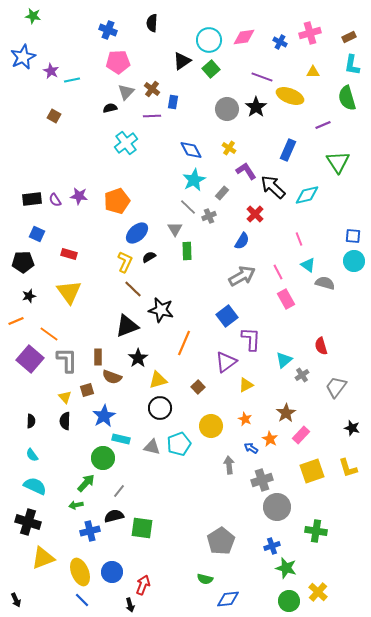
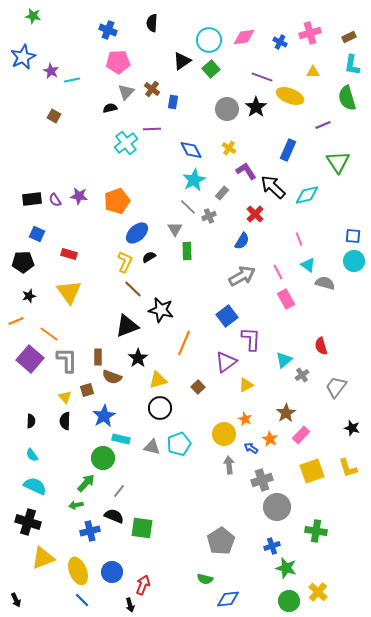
purple line at (152, 116): moved 13 px down
yellow circle at (211, 426): moved 13 px right, 8 px down
black semicircle at (114, 516): rotated 36 degrees clockwise
yellow ellipse at (80, 572): moved 2 px left, 1 px up
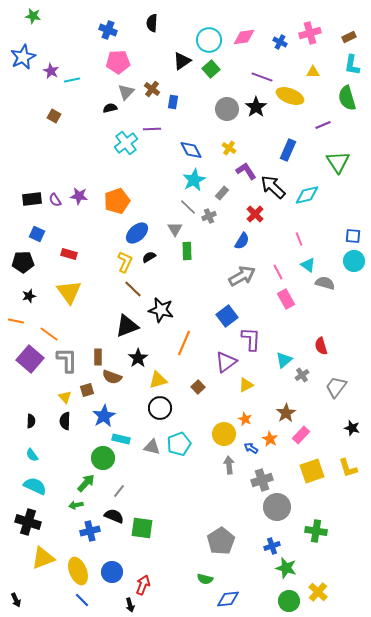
orange line at (16, 321): rotated 35 degrees clockwise
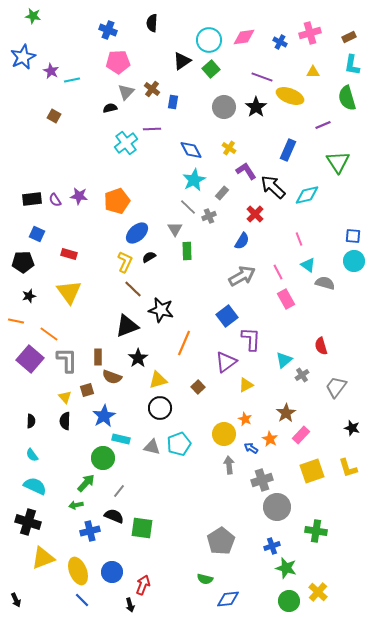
gray circle at (227, 109): moved 3 px left, 2 px up
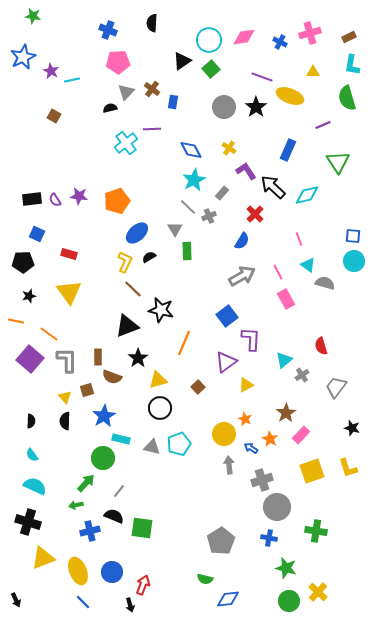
blue cross at (272, 546): moved 3 px left, 8 px up; rotated 28 degrees clockwise
blue line at (82, 600): moved 1 px right, 2 px down
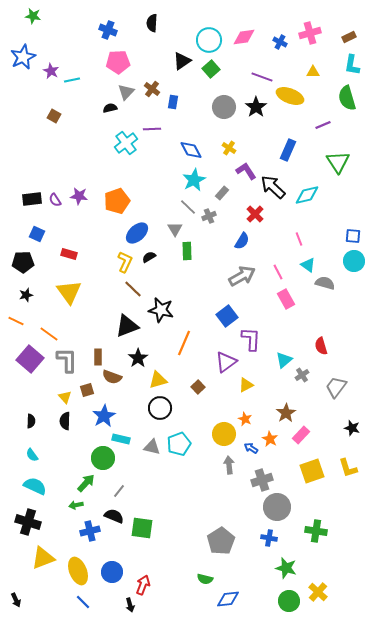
black star at (29, 296): moved 3 px left, 1 px up
orange line at (16, 321): rotated 14 degrees clockwise
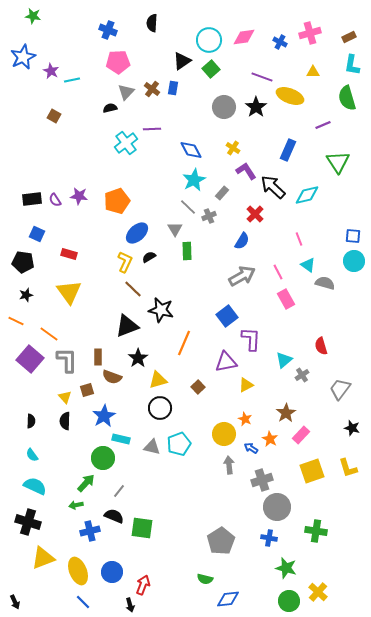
blue rectangle at (173, 102): moved 14 px up
yellow cross at (229, 148): moved 4 px right
black pentagon at (23, 262): rotated 10 degrees clockwise
purple triangle at (226, 362): rotated 25 degrees clockwise
gray trapezoid at (336, 387): moved 4 px right, 2 px down
black arrow at (16, 600): moved 1 px left, 2 px down
